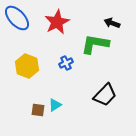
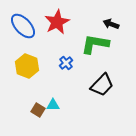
blue ellipse: moved 6 px right, 8 px down
black arrow: moved 1 px left, 1 px down
blue cross: rotated 16 degrees counterclockwise
black trapezoid: moved 3 px left, 10 px up
cyan triangle: moved 2 px left; rotated 32 degrees clockwise
brown square: rotated 24 degrees clockwise
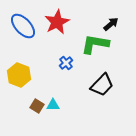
black arrow: rotated 119 degrees clockwise
yellow hexagon: moved 8 px left, 9 px down
brown square: moved 1 px left, 4 px up
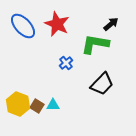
red star: moved 2 px down; rotated 20 degrees counterclockwise
yellow hexagon: moved 1 px left, 29 px down
black trapezoid: moved 1 px up
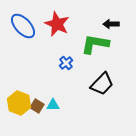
black arrow: rotated 140 degrees counterclockwise
yellow hexagon: moved 1 px right, 1 px up
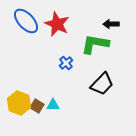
blue ellipse: moved 3 px right, 5 px up
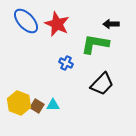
blue cross: rotated 24 degrees counterclockwise
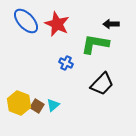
cyan triangle: rotated 40 degrees counterclockwise
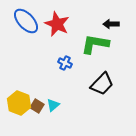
blue cross: moved 1 px left
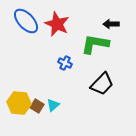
yellow hexagon: rotated 15 degrees counterclockwise
